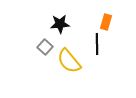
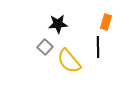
black star: moved 2 px left
black line: moved 1 px right, 3 px down
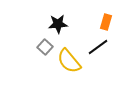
black line: rotated 55 degrees clockwise
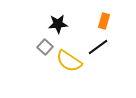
orange rectangle: moved 2 px left, 1 px up
yellow semicircle: rotated 16 degrees counterclockwise
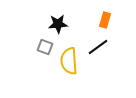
orange rectangle: moved 1 px right, 1 px up
gray square: rotated 21 degrees counterclockwise
yellow semicircle: rotated 52 degrees clockwise
